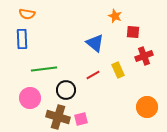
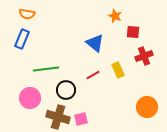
blue rectangle: rotated 24 degrees clockwise
green line: moved 2 px right
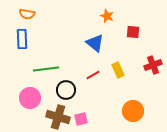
orange star: moved 8 px left
blue rectangle: rotated 24 degrees counterclockwise
red cross: moved 9 px right, 9 px down
orange circle: moved 14 px left, 4 px down
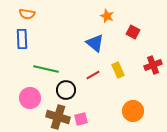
red square: rotated 24 degrees clockwise
green line: rotated 20 degrees clockwise
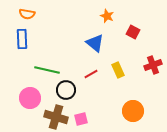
green line: moved 1 px right, 1 px down
red line: moved 2 px left, 1 px up
brown cross: moved 2 px left
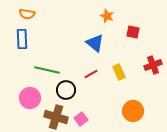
red square: rotated 16 degrees counterclockwise
yellow rectangle: moved 1 px right, 2 px down
pink square: rotated 24 degrees counterclockwise
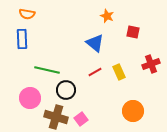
red cross: moved 2 px left, 1 px up
red line: moved 4 px right, 2 px up
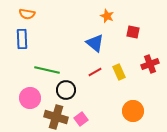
red cross: moved 1 px left
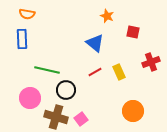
red cross: moved 1 px right, 2 px up
